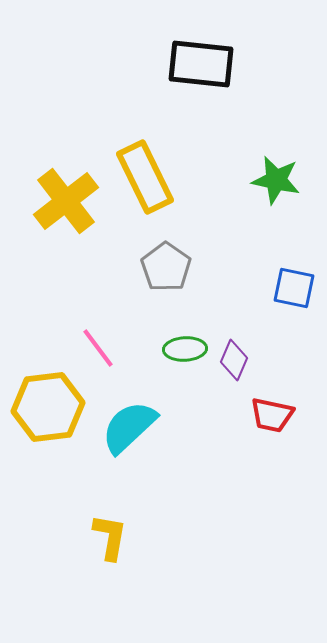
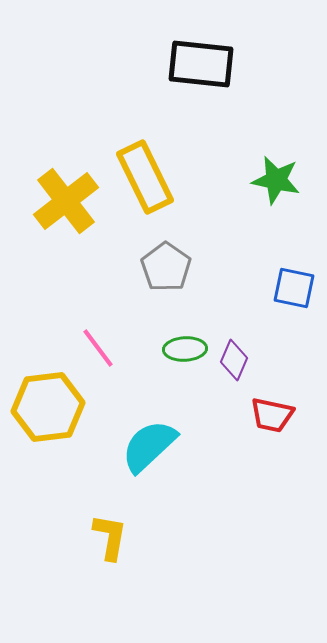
cyan semicircle: moved 20 px right, 19 px down
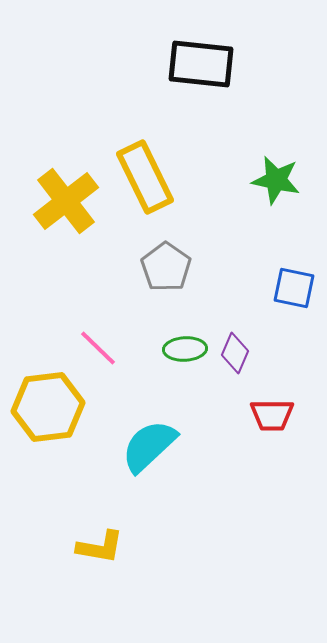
pink line: rotated 9 degrees counterclockwise
purple diamond: moved 1 px right, 7 px up
red trapezoid: rotated 12 degrees counterclockwise
yellow L-shape: moved 10 px left, 10 px down; rotated 90 degrees clockwise
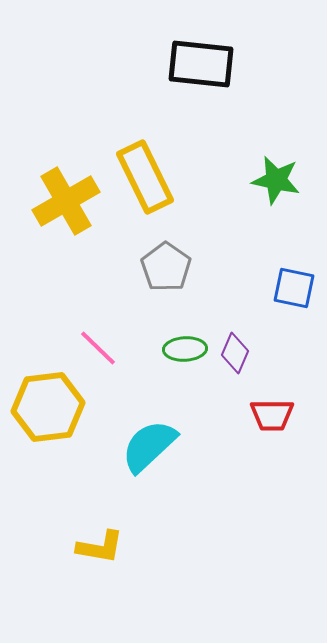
yellow cross: rotated 8 degrees clockwise
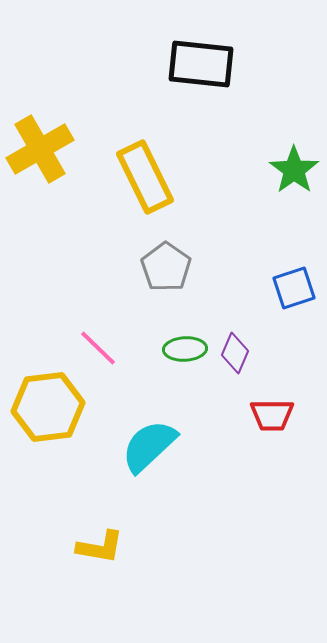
green star: moved 18 px right, 10 px up; rotated 24 degrees clockwise
yellow cross: moved 26 px left, 52 px up
blue square: rotated 30 degrees counterclockwise
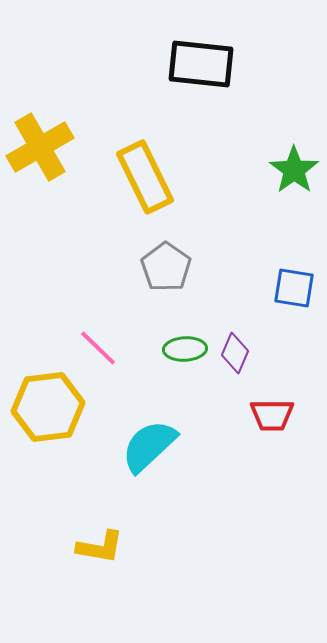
yellow cross: moved 2 px up
blue square: rotated 27 degrees clockwise
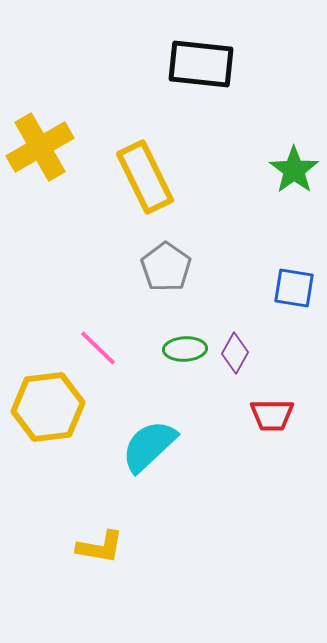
purple diamond: rotated 6 degrees clockwise
